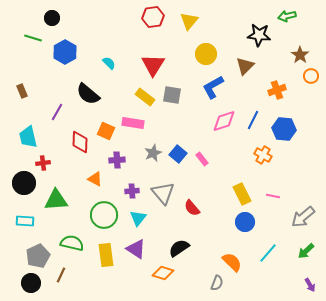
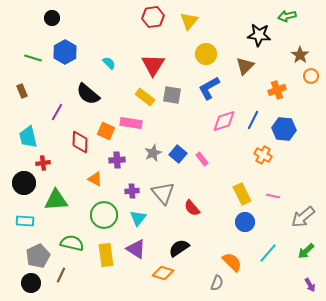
green line at (33, 38): moved 20 px down
blue L-shape at (213, 87): moved 4 px left, 1 px down
pink rectangle at (133, 123): moved 2 px left
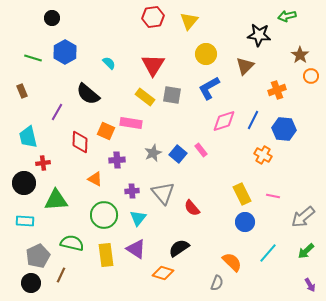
pink rectangle at (202, 159): moved 1 px left, 9 px up
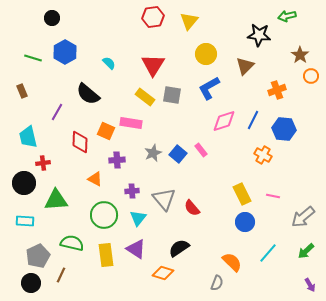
gray triangle at (163, 193): moved 1 px right, 6 px down
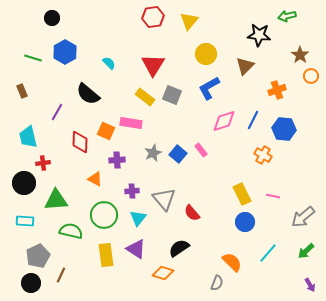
gray square at (172, 95): rotated 12 degrees clockwise
red semicircle at (192, 208): moved 5 px down
green semicircle at (72, 243): moved 1 px left, 12 px up
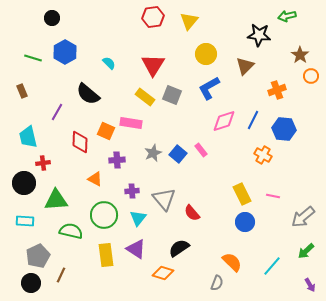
cyan line at (268, 253): moved 4 px right, 13 px down
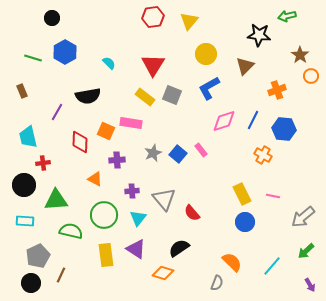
black semicircle at (88, 94): moved 2 px down; rotated 50 degrees counterclockwise
black circle at (24, 183): moved 2 px down
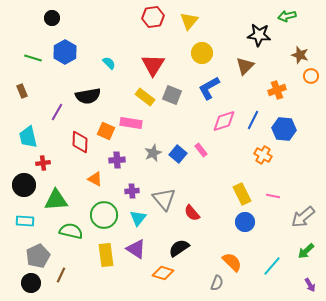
yellow circle at (206, 54): moved 4 px left, 1 px up
brown star at (300, 55): rotated 18 degrees counterclockwise
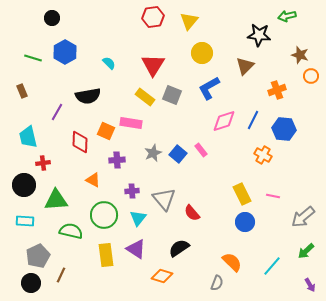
orange triangle at (95, 179): moved 2 px left, 1 px down
orange diamond at (163, 273): moved 1 px left, 3 px down
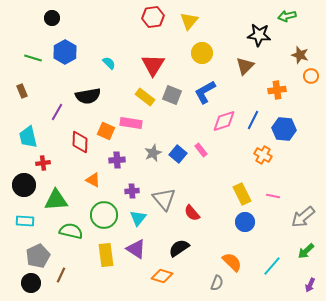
blue L-shape at (209, 88): moved 4 px left, 4 px down
orange cross at (277, 90): rotated 12 degrees clockwise
purple arrow at (310, 285): rotated 56 degrees clockwise
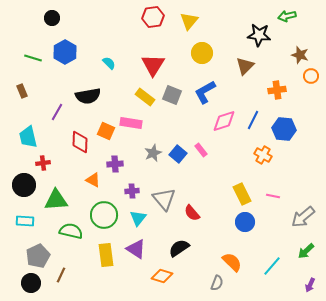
purple cross at (117, 160): moved 2 px left, 4 px down
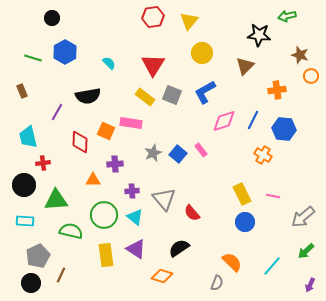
orange triangle at (93, 180): rotated 28 degrees counterclockwise
cyan triangle at (138, 218): moved 3 px left, 1 px up; rotated 30 degrees counterclockwise
